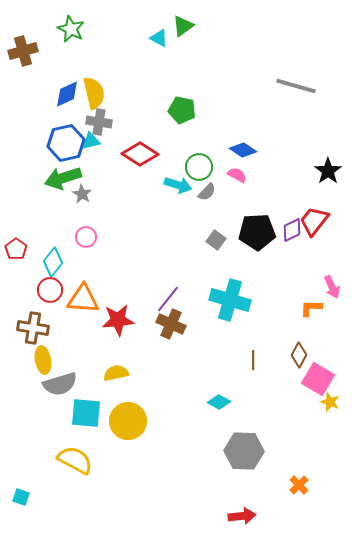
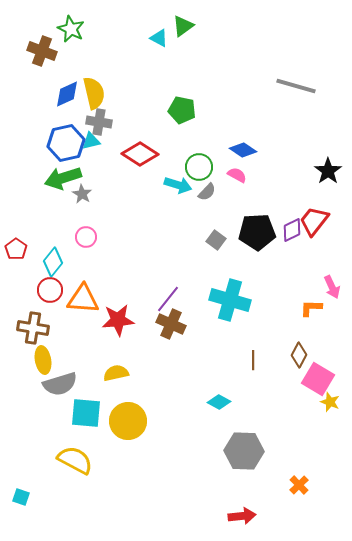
brown cross at (23, 51): moved 19 px right; rotated 36 degrees clockwise
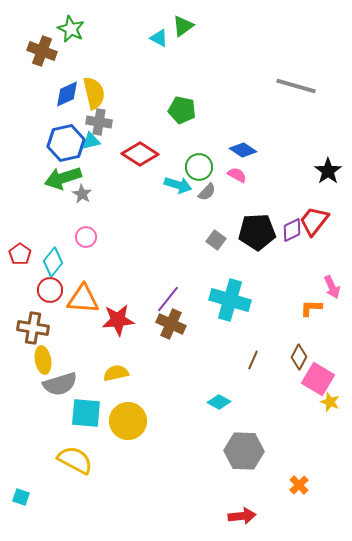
red pentagon at (16, 249): moved 4 px right, 5 px down
brown diamond at (299, 355): moved 2 px down
brown line at (253, 360): rotated 24 degrees clockwise
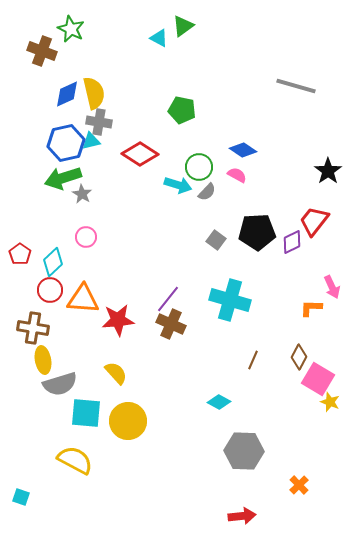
purple diamond at (292, 230): moved 12 px down
cyan diamond at (53, 262): rotated 8 degrees clockwise
yellow semicircle at (116, 373): rotated 60 degrees clockwise
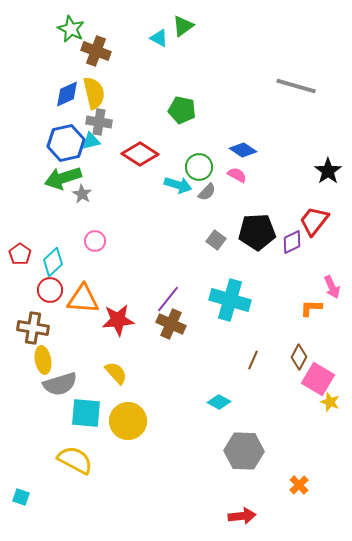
brown cross at (42, 51): moved 54 px right
pink circle at (86, 237): moved 9 px right, 4 px down
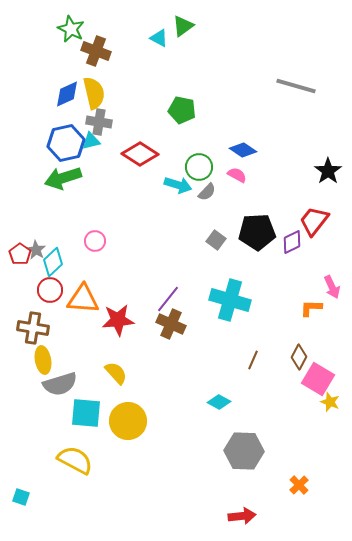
gray star at (82, 194): moved 46 px left, 56 px down
